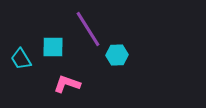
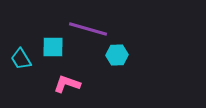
purple line: rotated 42 degrees counterclockwise
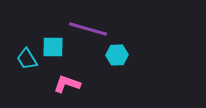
cyan trapezoid: moved 6 px right
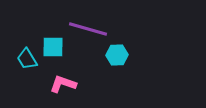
pink L-shape: moved 4 px left
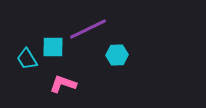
purple line: rotated 42 degrees counterclockwise
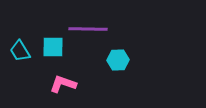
purple line: rotated 27 degrees clockwise
cyan hexagon: moved 1 px right, 5 px down
cyan trapezoid: moved 7 px left, 8 px up
